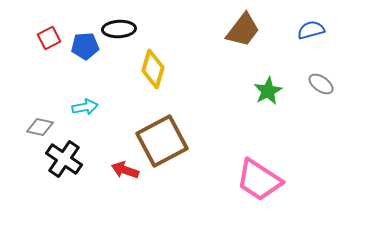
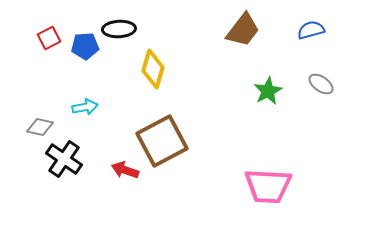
pink trapezoid: moved 9 px right, 6 px down; rotated 30 degrees counterclockwise
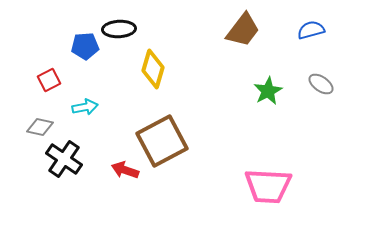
red square: moved 42 px down
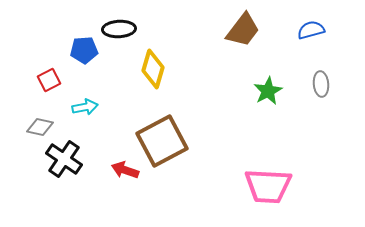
blue pentagon: moved 1 px left, 4 px down
gray ellipse: rotated 50 degrees clockwise
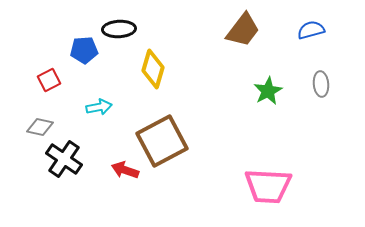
cyan arrow: moved 14 px right
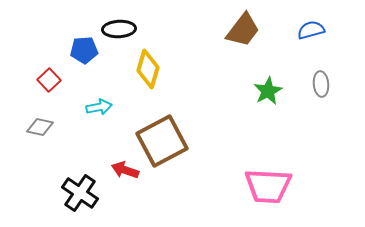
yellow diamond: moved 5 px left
red square: rotated 15 degrees counterclockwise
black cross: moved 16 px right, 34 px down
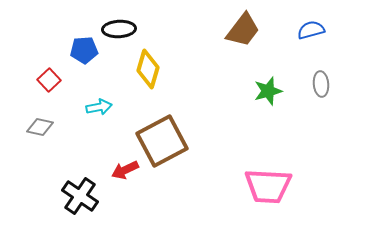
green star: rotated 12 degrees clockwise
red arrow: rotated 44 degrees counterclockwise
black cross: moved 3 px down
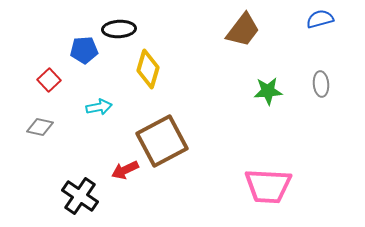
blue semicircle: moved 9 px right, 11 px up
green star: rotated 12 degrees clockwise
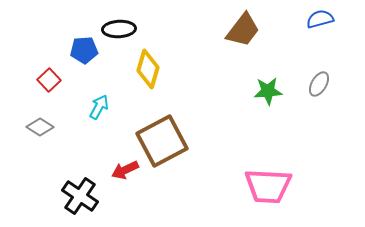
gray ellipse: moved 2 px left; rotated 35 degrees clockwise
cyan arrow: rotated 50 degrees counterclockwise
gray diamond: rotated 20 degrees clockwise
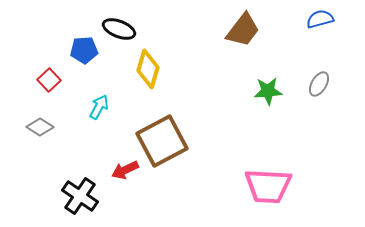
black ellipse: rotated 24 degrees clockwise
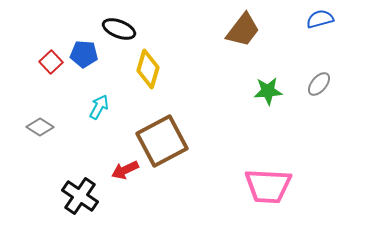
blue pentagon: moved 4 px down; rotated 8 degrees clockwise
red square: moved 2 px right, 18 px up
gray ellipse: rotated 10 degrees clockwise
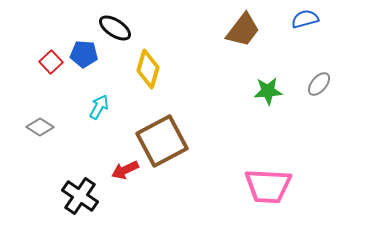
blue semicircle: moved 15 px left
black ellipse: moved 4 px left, 1 px up; rotated 12 degrees clockwise
